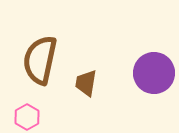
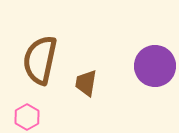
purple circle: moved 1 px right, 7 px up
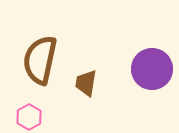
purple circle: moved 3 px left, 3 px down
pink hexagon: moved 2 px right
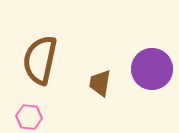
brown trapezoid: moved 14 px right
pink hexagon: rotated 25 degrees counterclockwise
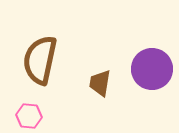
pink hexagon: moved 1 px up
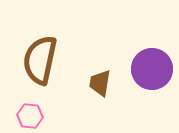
pink hexagon: moved 1 px right
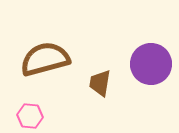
brown semicircle: moved 5 px right, 1 px up; rotated 63 degrees clockwise
purple circle: moved 1 px left, 5 px up
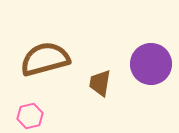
pink hexagon: rotated 20 degrees counterclockwise
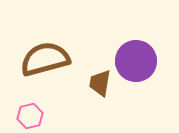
purple circle: moved 15 px left, 3 px up
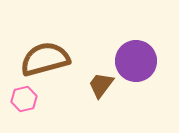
brown trapezoid: moved 1 px right, 2 px down; rotated 28 degrees clockwise
pink hexagon: moved 6 px left, 17 px up
